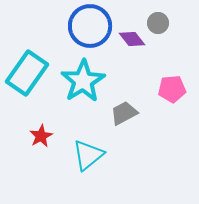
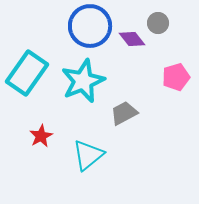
cyan star: rotated 9 degrees clockwise
pink pentagon: moved 4 px right, 12 px up; rotated 12 degrees counterclockwise
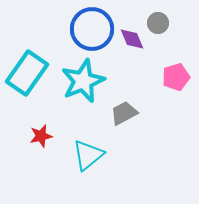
blue circle: moved 2 px right, 3 px down
purple diamond: rotated 16 degrees clockwise
red star: rotated 15 degrees clockwise
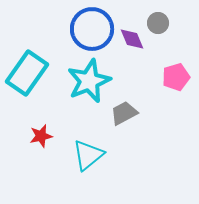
cyan star: moved 6 px right
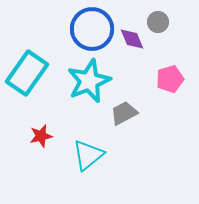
gray circle: moved 1 px up
pink pentagon: moved 6 px left, 2 px down
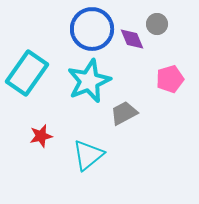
gray circle: moved 1 px left, 2 px down
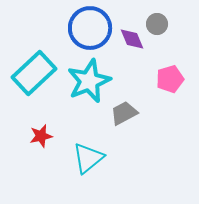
blue circle: moved 2 px left, 1 px up
cyan rectangle: moved 7 px right; rotated 12 degrees clockwise
cyan triangle: moved 3 px down
